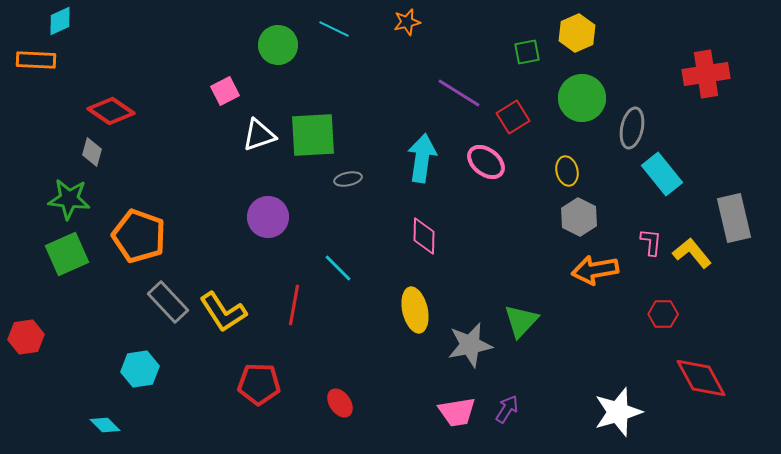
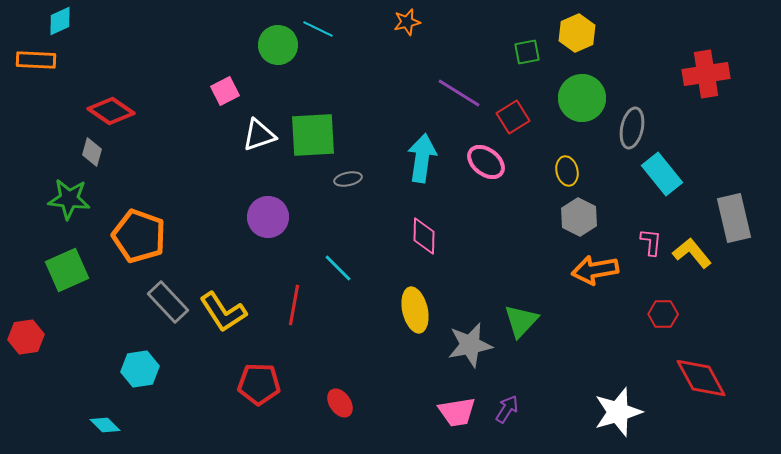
cyan line at (334, 29): moved 16 px left
green square at (67, 254): moved 16 px down
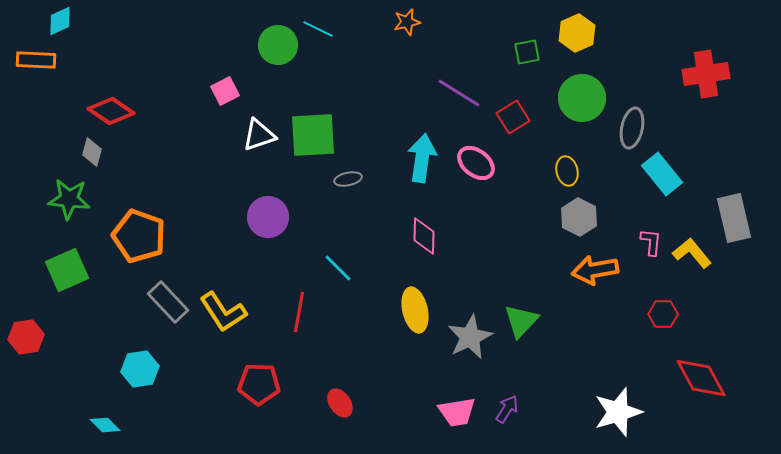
pink ellipse at (486, 162): moved 10 px left, 1 px down
red line at (294, 305): moved 5 px right, 7 px down
gray star at (470, 345): moved 8 px up; rotated 15 degrees counterclockwise
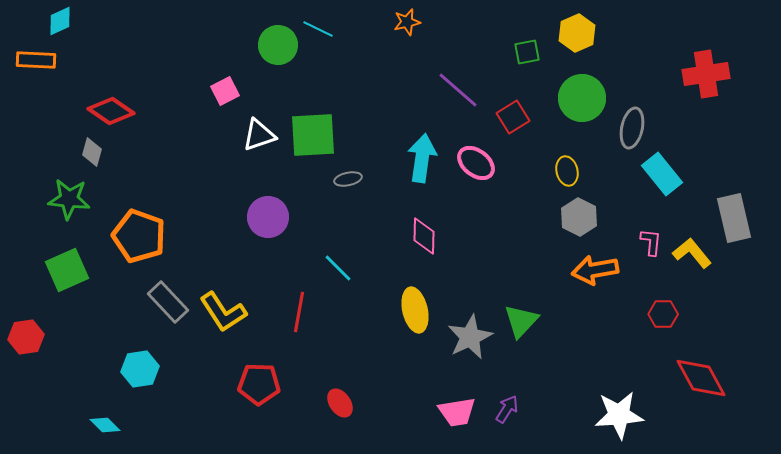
purple line at (459, 93): moved 1 px left, 3 px up; rotated 9 degrees clockwise
white star at (618, 412): moved 1 px right, 3 px down; rotated 12 degrees clockwise
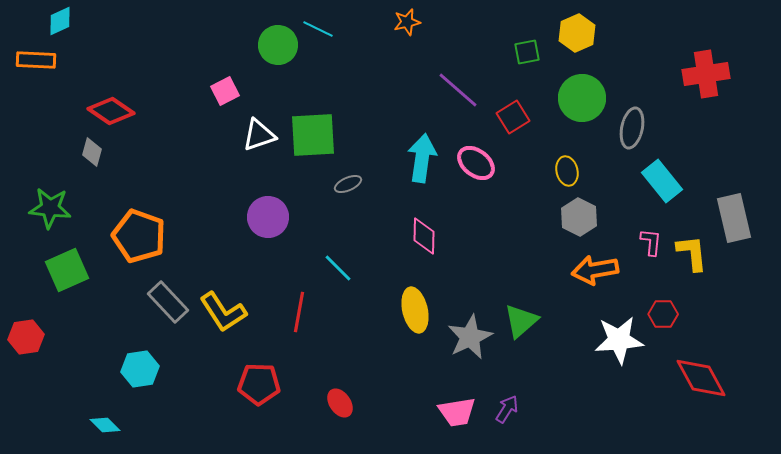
cyan rectangle at (662, 174): moved 7 px down
gray ellipse at (348, 179): moved 5 px down; rotated 12 degrees counterclockwise
green star at (69, 199): moved 19 px left, 9 px down
yellow L-shape at (692, 253): rotated 33 degrees clockwise
green triangle at (521, 321): rotated 6 degrees clockwise
white star at (619, 415): moved 75 px up
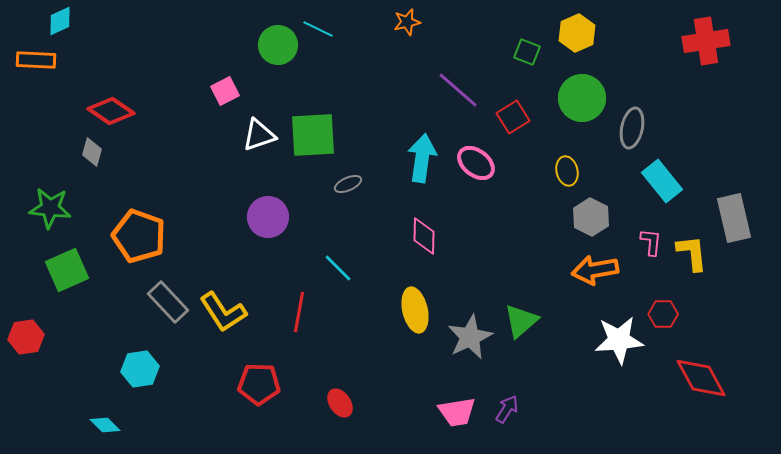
green square at (527, 52): rotated 32 degrees clockwise
red cross at (706, 74): moved 33 px up
gray hexagon at (579, 217): moved 12 px right
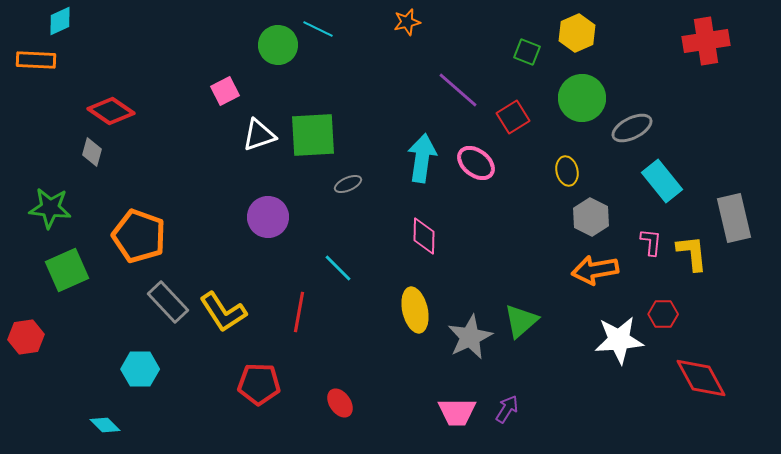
gray ellipse at (632, 128): rotated 51 degrees clockwise
cyan hexagon at (140, 369): rotated 9 degrees clockwise
pink trapezoid at (457, 412): rotated 9 degrees clockwise
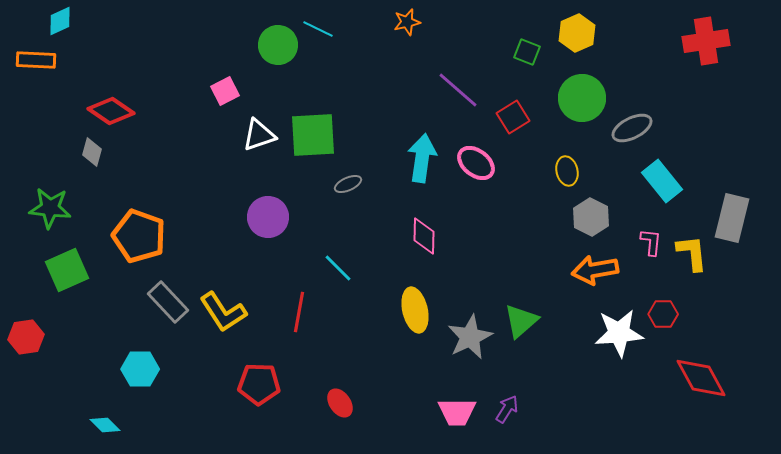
gray rectangle at (734, 218): moved 2 px left; rotated 27 degrees clockwise
white star at (619, 340): moved 7 px up
